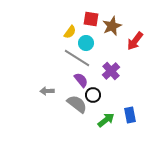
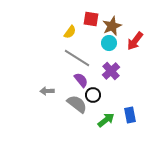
cyan circle: moved 23 px right
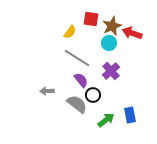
red arrow: moved 3 px left, 8 px up; rotated 72 degrees clockwise
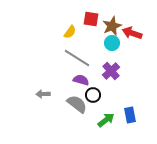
cyan circle: moved 3 px right
purple semicircle: rotated 35 degrees counterclockwise
gray arrow: moved 4 px left, 3 px down
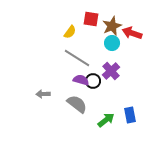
black circle: moved 14 px up
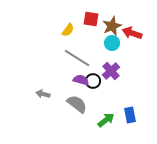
yellow semicircle: moved 2 px left, 2 px up
gray arrow: rotated 16 degrees clockwise
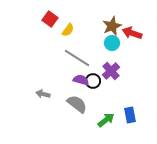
red square: moved 41 px left; rotated 28 degrees clockwise
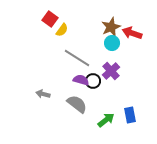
brown star: moved 1 px left, 1 px down
yellow semicircle: moved 6 px left
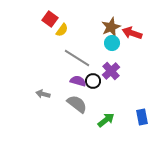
purple semicircle: moved 3 px left, 1 px down
blue rectangle: moved 12 px right, 2 px down
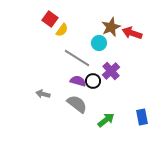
cyan circle: moved 13 px left
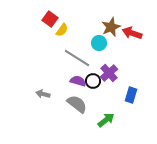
purple cross: moved 2 px left, 2 px down
blue rectangle: moved 11 px left, 22 px up; rotated 28 degrees clockwise
